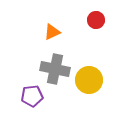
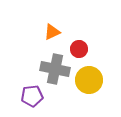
red circle: moved 17 px left, 29 px down
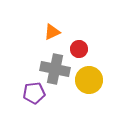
purple pentagon: moved 2 px right, 3 px up
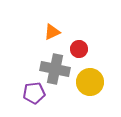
yellow circle: moved 1 px right, 2 px down
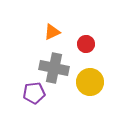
red circle: moved 7 px right, 5 px up
gray cross: moved 1 px left, 1 px up
